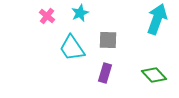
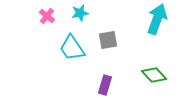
cyan star: rotated 12 degrees clockwise
gray square: rotated 12 degrees counterclockwise
purple rectangle: moved 12 px down
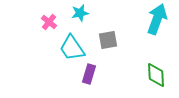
pink cross: moved 2 px right, 6 px down
green diamond: moved 2 px right; rotated 40 degrees clockwise
purple rectangle: moved 16 px left, 11 px up
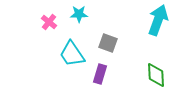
cyan star: moved 1 px left, 1 px down; rotated 12 degrees clockwise
cyan arrow: moved 1 px right, 1 px down
gray square: moved 3 px down; rotated 30 degrees clockwise
cyan trapezoid: moved 6 px down
purple rectangle: moved 11 px right
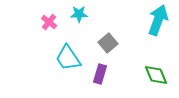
gray square: rotated 30 degrees clockwise
cyan trapezoid: moved 4 px left, 4 px down
green diamond: rotated 20 degrees counterclockwise
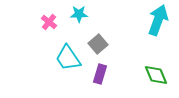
gray square: moved 10 px left, 1 px down
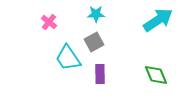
cyan star: moved 17 px right
cyan arrow: rotated 36 degrees clockwise
gray square: moved 4 px left, 2 px up; rotated 12 degrees clockwise
purple rectangle: rotated 18 degrees counterclockwise
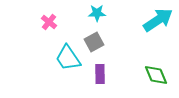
cyan star: moved 1 px right, 1 px up
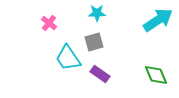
pink cross: moved 1 px down
gray square: rotated 12 degrees clockwise
purple rectangle: rotated 54 degrees counterclockwise
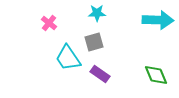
cyan arrow: rotated 36 degrees clockwise
